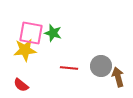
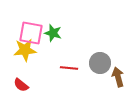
gray circle: moved 1 px left, 3 px up
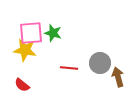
pink square: rotated 15 degrees counterclockwise
yellow star: rotated 15 degrees clockwise
red semicircle: moved 1 px right
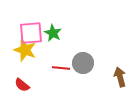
green star: rotated 12 degrees clockwise
yellow star: rotated 10 degrees clockwise
gray circle: moved 17 px left
red line: moved 8 px left
brown arrow: moved 2 px right
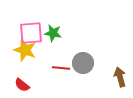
green star: rotated 18 degrees counterclockwise
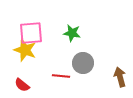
green star: moved 19 px right
red line: moved 8 px down
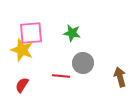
yellow star: moved 3 px left
red semicircle: rotated 84 degrees clockwise
